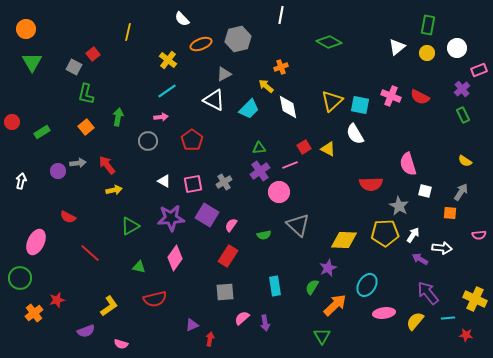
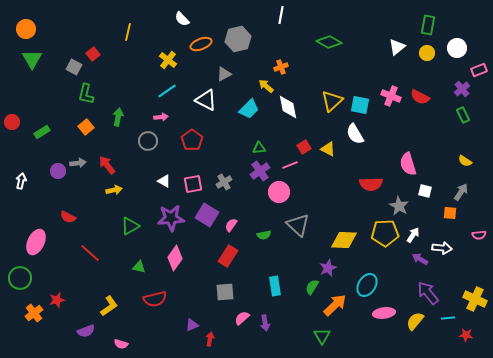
green triangle at (32, 62): moved 3 px up
white triangle at (214, 100): moved 8 px left
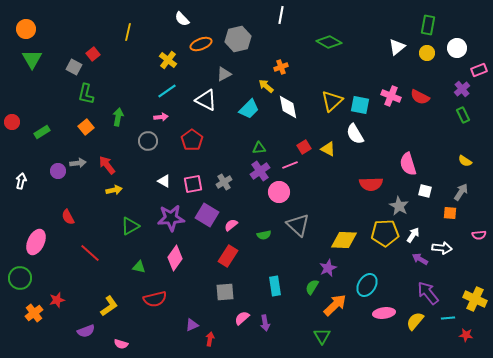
red semicircle at (68, 217): rotated 35 degrees clockwise
pink semicircle at (231, 225): rotated 16 degrees clockwise
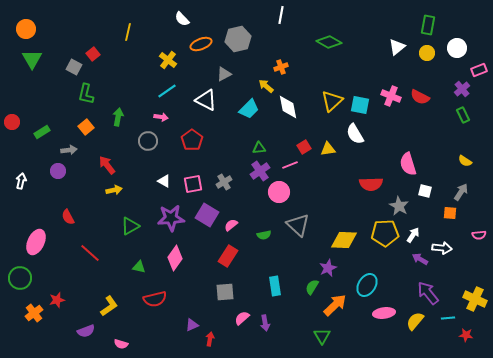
pink arrow at (161, 117): rotated 16 degrees clockwise
yellow triangle at (328, 149): rotated 35 degrees counterclockwise
gray arrow at (78, 163): moved 9 px left, 13 px up
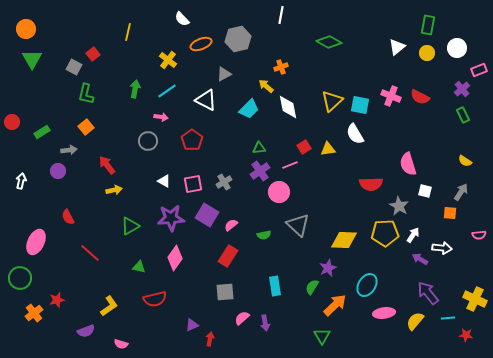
green arrow at (118, 117): moved 17 px right, 28 px up
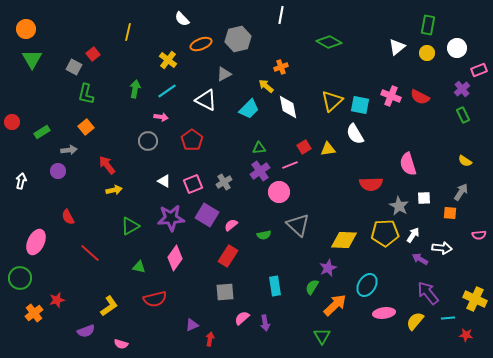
pink square at (193, 184): rotated 12 degrees counterclockwise
white square at (425, 191): moved 1 px left, 7 px down; rotated 16 degrees counterclockwise
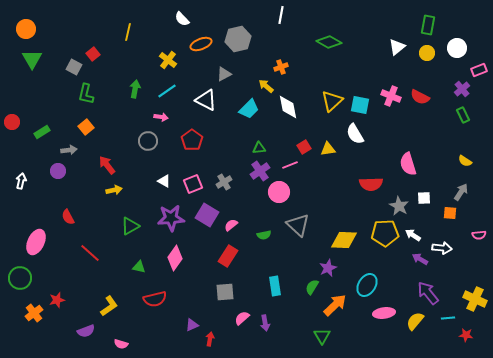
white arrow at (413, 235): rotated 91 degrees counterclockwise
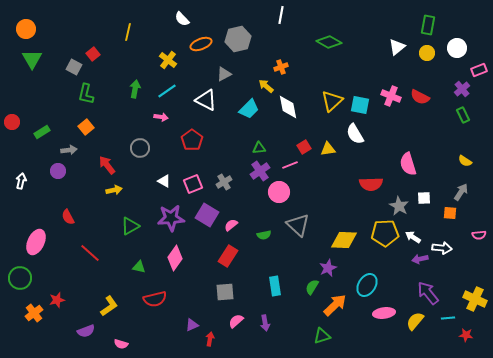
gray circle at (148, 141): moved 8 px left, 7 px down
white arrow at (413, 235): moved 2 px down
purple arrow at (420, 259): rotated 42 degrees counterclockwise
pink semicircle at (242, 318): moved 6 px left, 3 px down
green triangle at (322, 336): rotated 42 degrees clockwise
